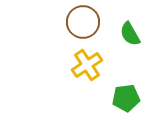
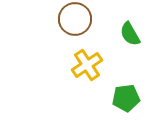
brown circle: moved 8 px left, 3 px up
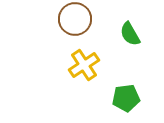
yellow cross: moved 3 px left
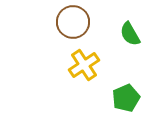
brown circle: moved 2 px left, 3 px down
green pentagon: rotated 16 degrees counterclockwise
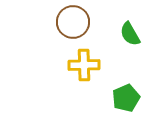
yellow cross: rotated 32 degrees clockwise
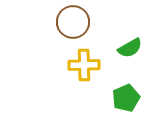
green semicircle: moved 14 px down; rotated 90 degrees counterclockwise
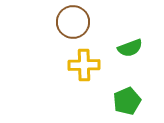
green semicircle: rotated 10 degrees clockwise
green pentagon: moved 1 px right, 3 px down
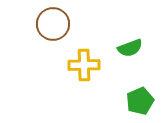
brown circle: moved 20 px left, 2 px down
green pentagon: moved 13 px right
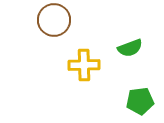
brown circle: moved 1 px right, 4 px up
green pentagon: rotated 16 degrees clockwise
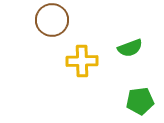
brown circle: moved 2 px left
yellow cross: moved 2 px left, 4 px up
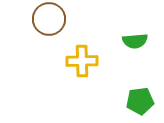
brown circle: moved 3 px left, 1 px up
green semicircle: moved 5 px right, 7 px up; rotated 15 degrees clockwise
